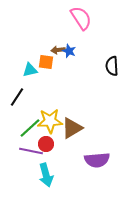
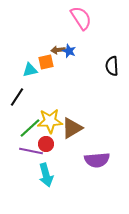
orange square: rotated 21 degrees counterclockwise
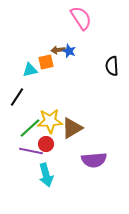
purple semicircle: moved 3 px left
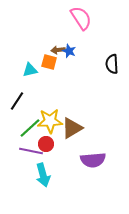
orange square: moved 3 px right; rotated 28 degrees clockwise
black semicircle: moved 2 px up
black line: moved 4 px down
purple semicircle: moved 1 px left
cyan arrow: moved 3 px left
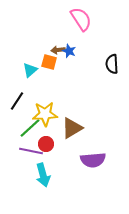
pink semicircle: moved 1 px down
cyan triangle: rotated 28 degrees counterclockwise
yellow star: moved 5 px left, 7 px up
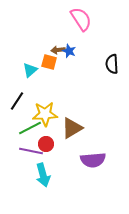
green line: rotated 15 degrees clockwise
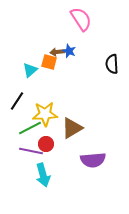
brown arrow: moved 1 px left, 2 px down
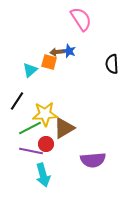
brown triangle: moved 8 px left
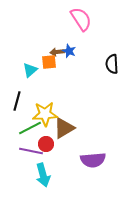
orange square: rotated 21 degrees counterclockwise
black line: rotated 18 degrees counterclockwise
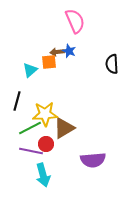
pink semicircle: moved 6 px left, 2 px down; rotated 10 degrees clockwise
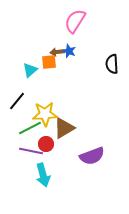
pink semicircle: rotated 125 degrees counterclockwise
black line: rotated 24 degrees clockwise
purple semicircle: moved 1 px left, 4 px up; rotated 15 degrees counterclockwise
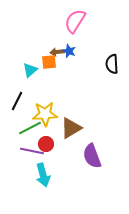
black line: rotated 12 degrees counterclockwise
brown triangle: moved 7 px right
purple line: moved 1 px right
purple semicircle: rotated 90 degrees clockwise
